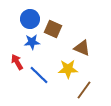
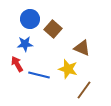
brown square: rotated 18 degrees clockwise
blue star: moved 7 px left, 2 px down
red arrow: moved 2 px down
yellow star: rotated 18 degrees clockwise
blue line: rotated 30 degrees counterclockwise
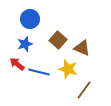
brown square: moved 5 px right, 11 px down
blue star: rotated 14 degrees counterclockwise
red arrow: rotated 21 degrees counterclockwise
blue line: moved 3 px up
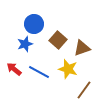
blue circle: moved 4 px right, 5 px down
brown triangle: rotated 42 degrees counterclockwise
red arrow: moved 3 px left, 5 px down
blue line: rotated 15 degrees clockwise
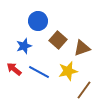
blue circle: moved 4 px right, 3 px up
blue star: moved 1 px left, 2 px down
yellow star: moved 2 px down; rotated 30 degrees counterclockwise
